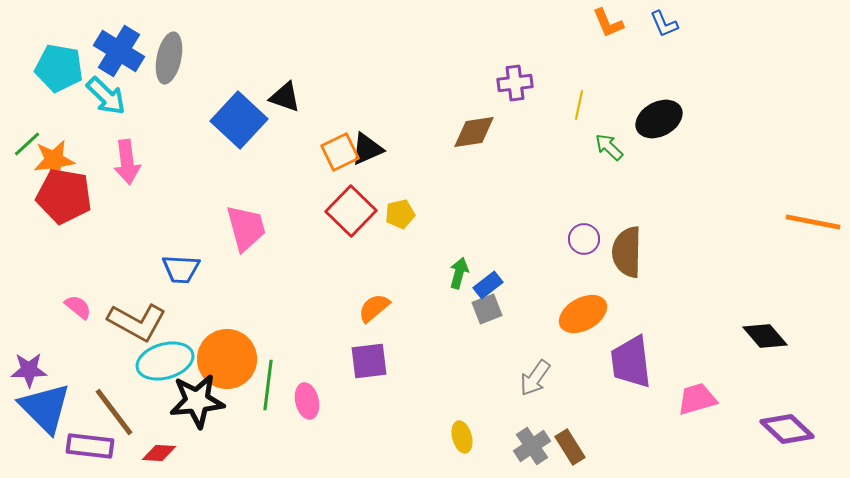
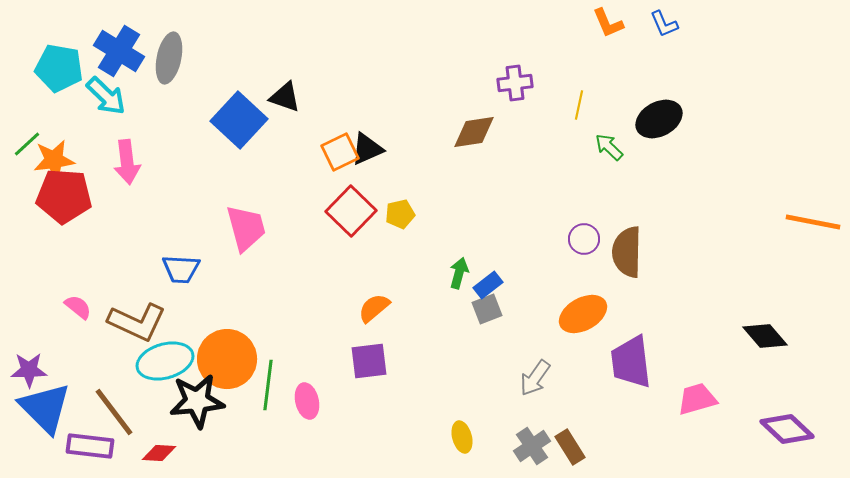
red pentagon at (64, 196): rotated 6 degrees counterclockwise
brown L-shape at (137, 322): rotated 4 degrees counterclockwise
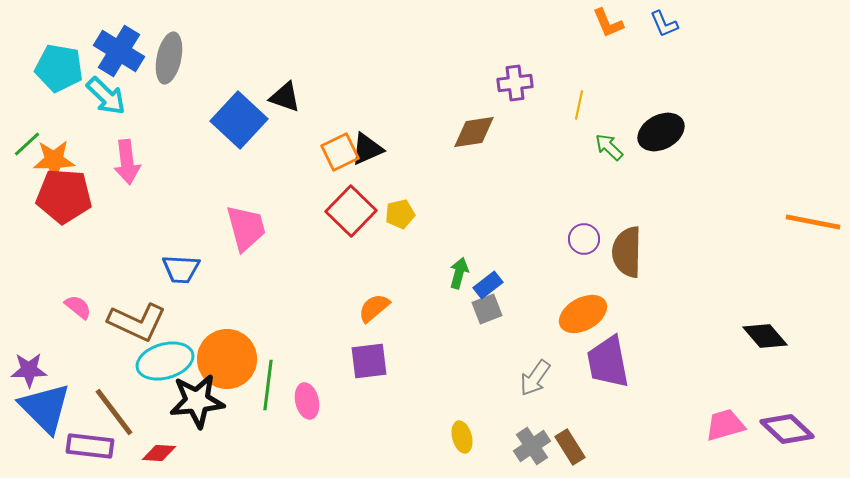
black ellipse at (659, 119): moved 2 px right, 13 px down
orange star at (54, 160): rotated 6 degrees clockwise
purple trapezoid at (631, 362): moved 23 px left; rotated 4 degrees counterclockwise
pink trapezoid at (697, 399): moved 28 px right, 26 px down
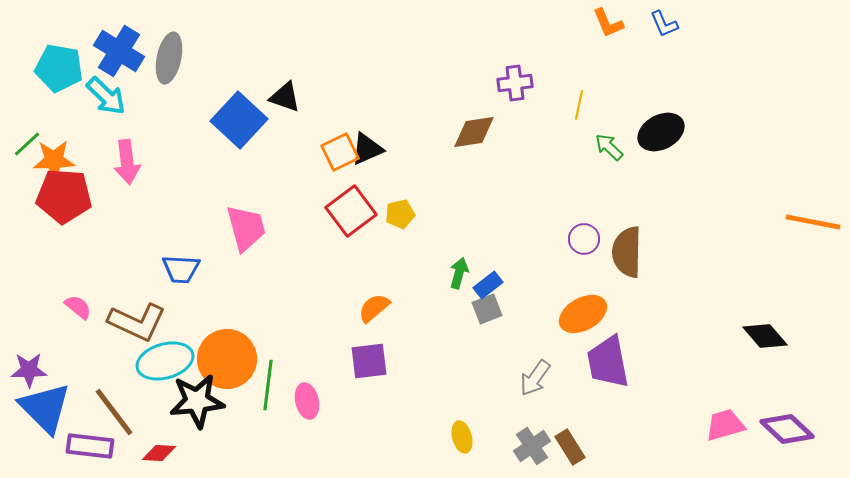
red square at (351, 211): rotated 9 degrees clockwise
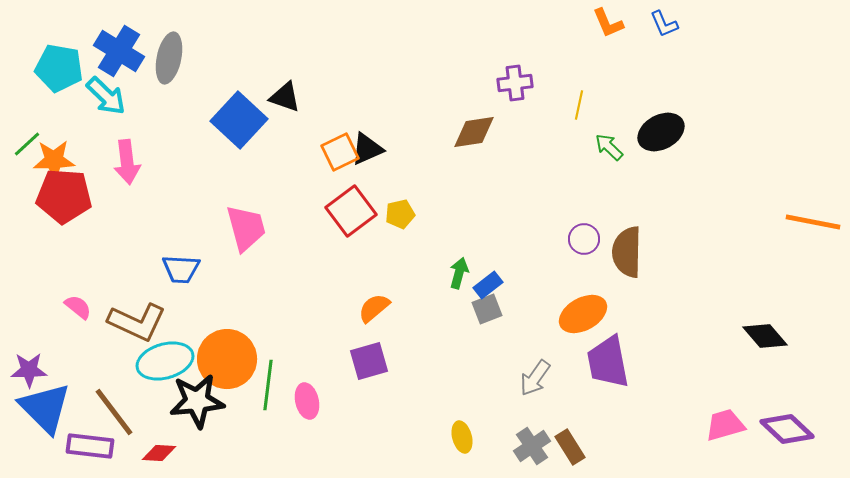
purple square at (369, 361): rotated 9 degrees counterclockwise
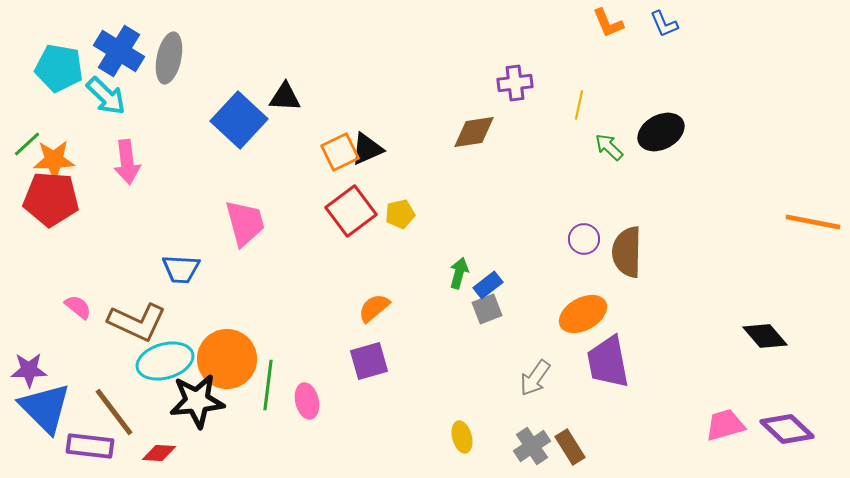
black triangle at (285, 97): rotated 16 degrees counterclockwise
red pentagon at (64, 196): moved 13 px left, 3 px down
pink trapezoid at (246, 228): moved 1 px left, 5 px up
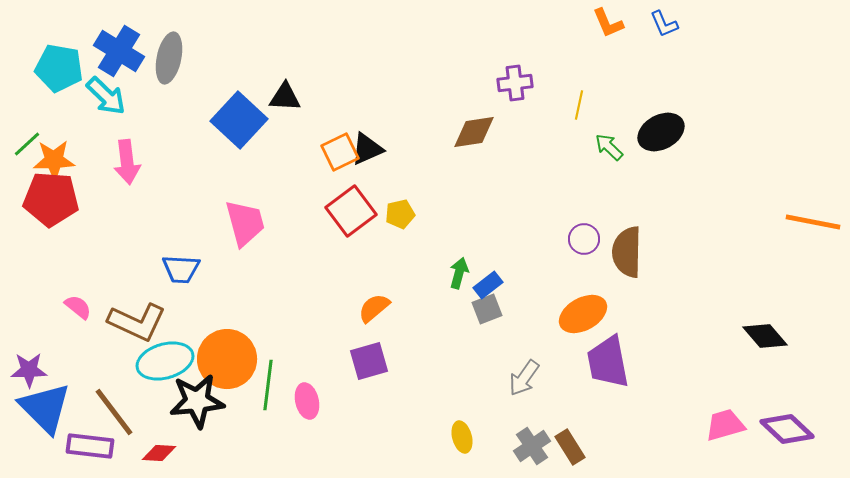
gray arrow at (535, 378): moved 11 px left
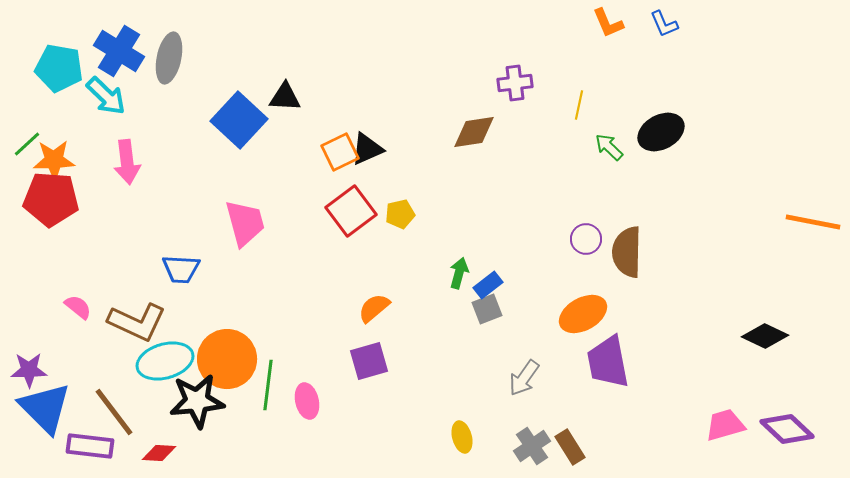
purple circle at (584, 239): moved 2 px right
black diamond at (765, 336): rotated 24 degrees counterclockwise
